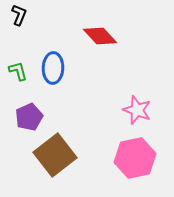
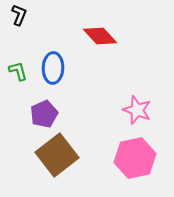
purple pentagon: moved 15 px right, 3 px up
brown square: moved 2 px right
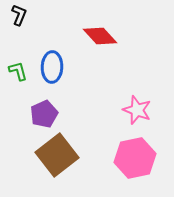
blue ellipse: moved 1 px left, 1 px up
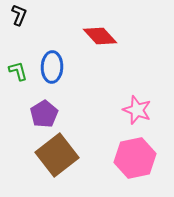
purple pentagon: rotated 8 degrees counterclockwise
